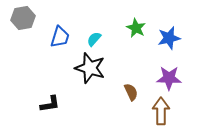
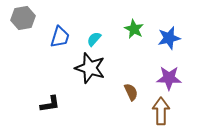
green star: moved 2 px left, 1 px down
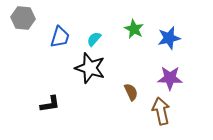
gray hexagon: rotated 15 degrees clockwise
purple star: moved 1 px right
brown arrow: rotated 12 degrees counterclockwise
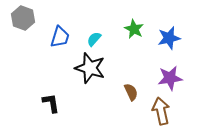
gray hexagon: rotated 15 degrees clockwise
purple star: rotated 10 degrees counterclockwise
black L-shape: moved 1 px right, 1 px up; rotated 90 degrees counterclockwise
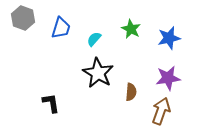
green star: moved 3 px left
blue trapezoid: moved 1 px right, 9 px up
black star: moved 8 px right, 5 px down; rotated 12 degrees clockwise
purple star: moved 2 px left
brown semicircle: rotated 30 degrees clockwise
brown arrow: rotated 32 degrees clockwise
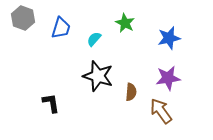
green star: moved 6 px left, 6 px up
black star: moved 3 px down; rotated 12 degrees counterclockwise
brown arrow: rotated 56 degrees counterclockwise
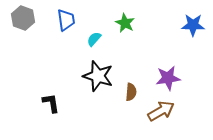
blue trapezoid: moved 5 px right, 8 px up; rotated 25 degrees counterclockwise
blue star: moved 24 px right, 13 px up; rotated 15 degrees clockwise
brown arrow: rotated 96 degrees clockwise
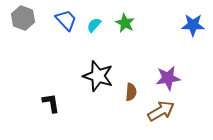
blue trapezoid: rotated 35 degrees counterclockwise
cyan semicircle: moved 14 px up
